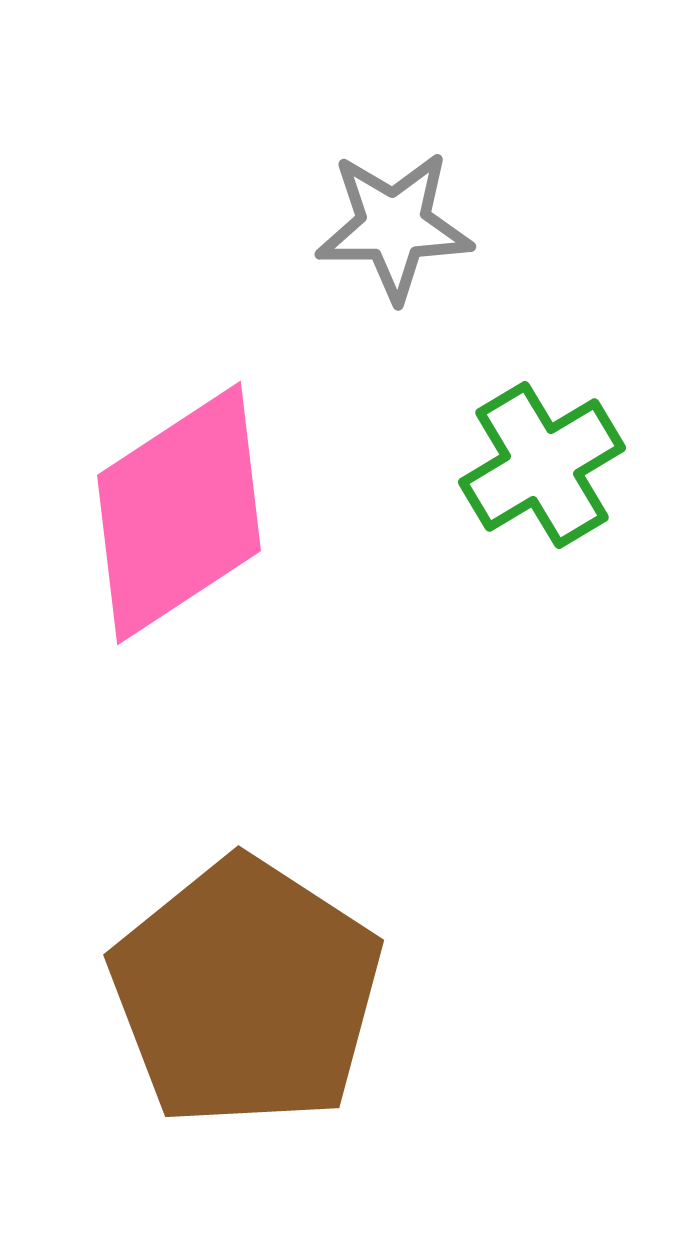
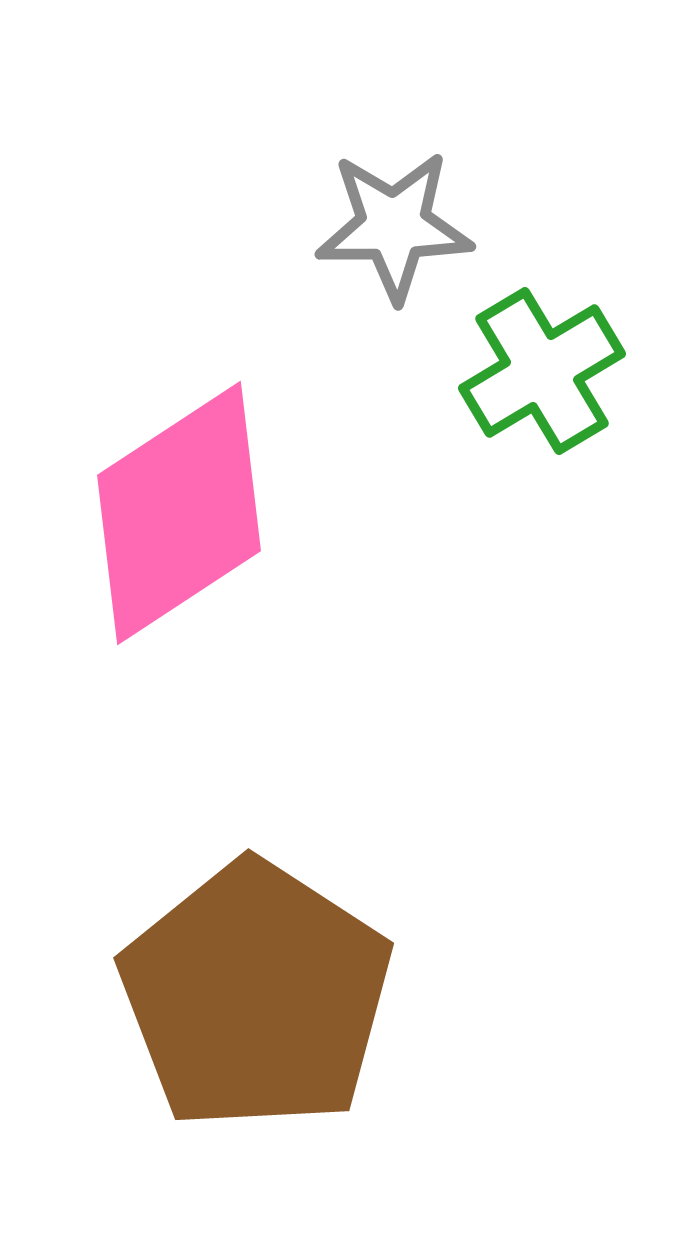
green cross: moved 94 px up
brown pentagon: moved 10 px right, 3 px down
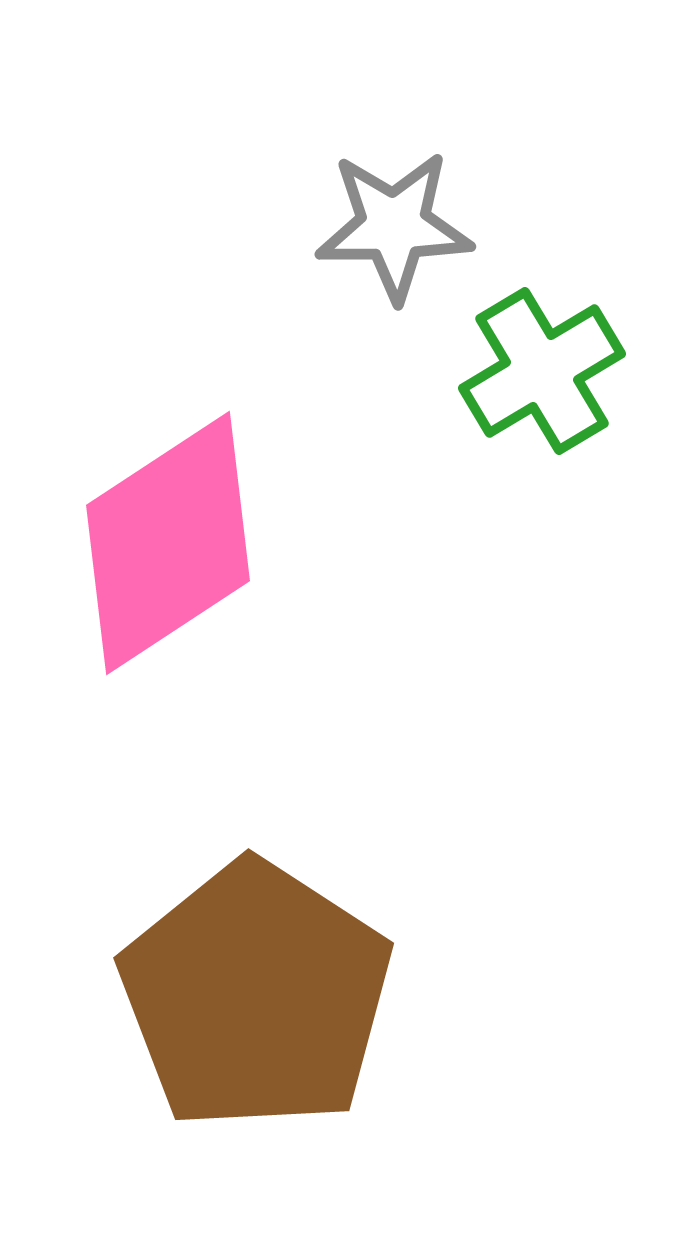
pink diamond: moved 11 px left, 30 px down
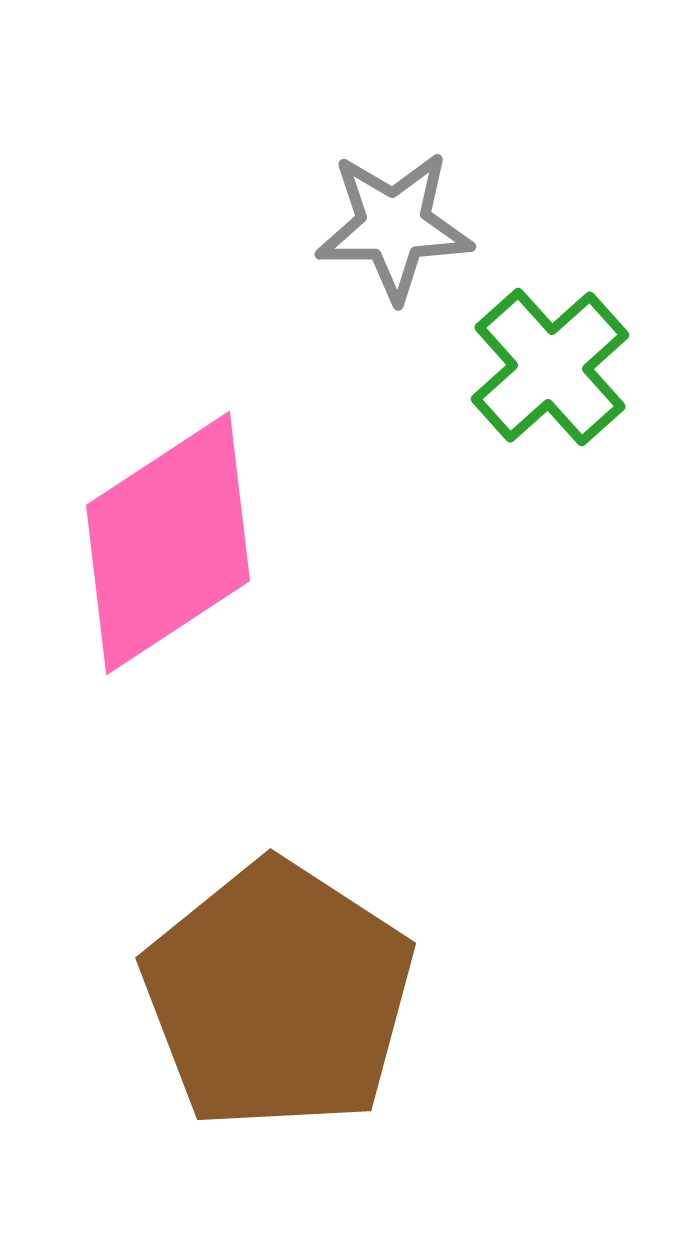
green cross: moved 8 px right, 4 px up; rotated 11 degrees counterclockwise
brown pentagon: moved 22 px right
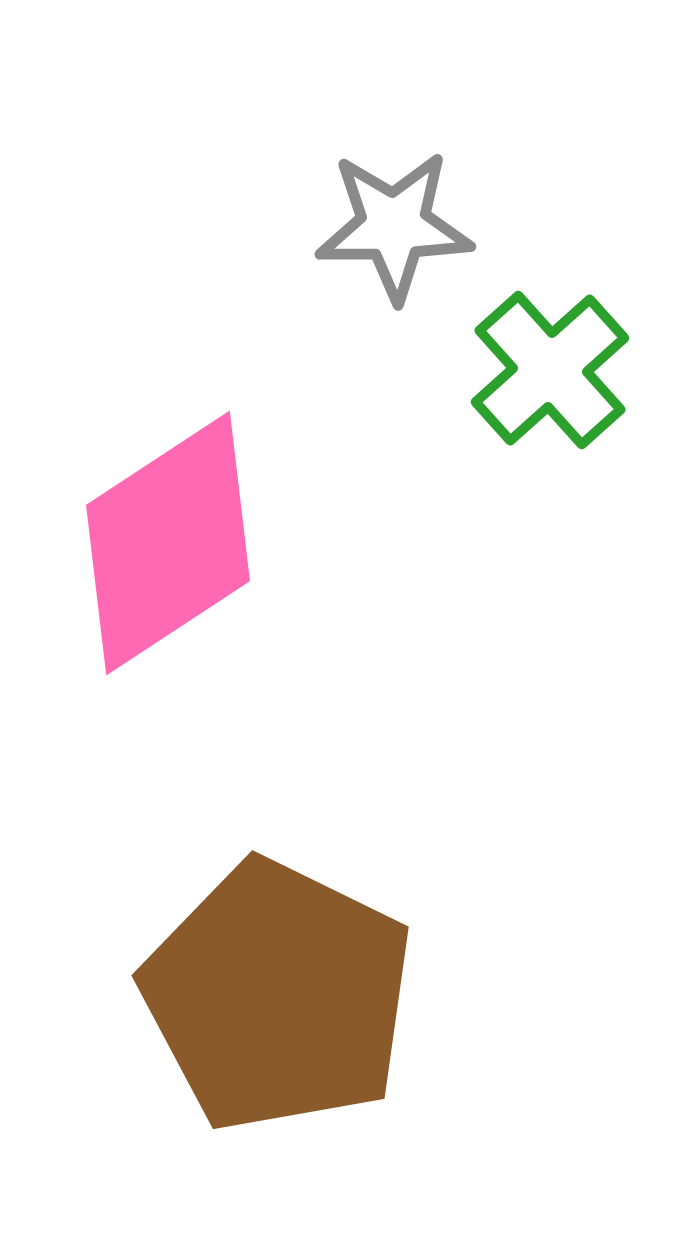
green cross: moved 3 px down
brown pentagon: rotated 7 degrees counterclockwise
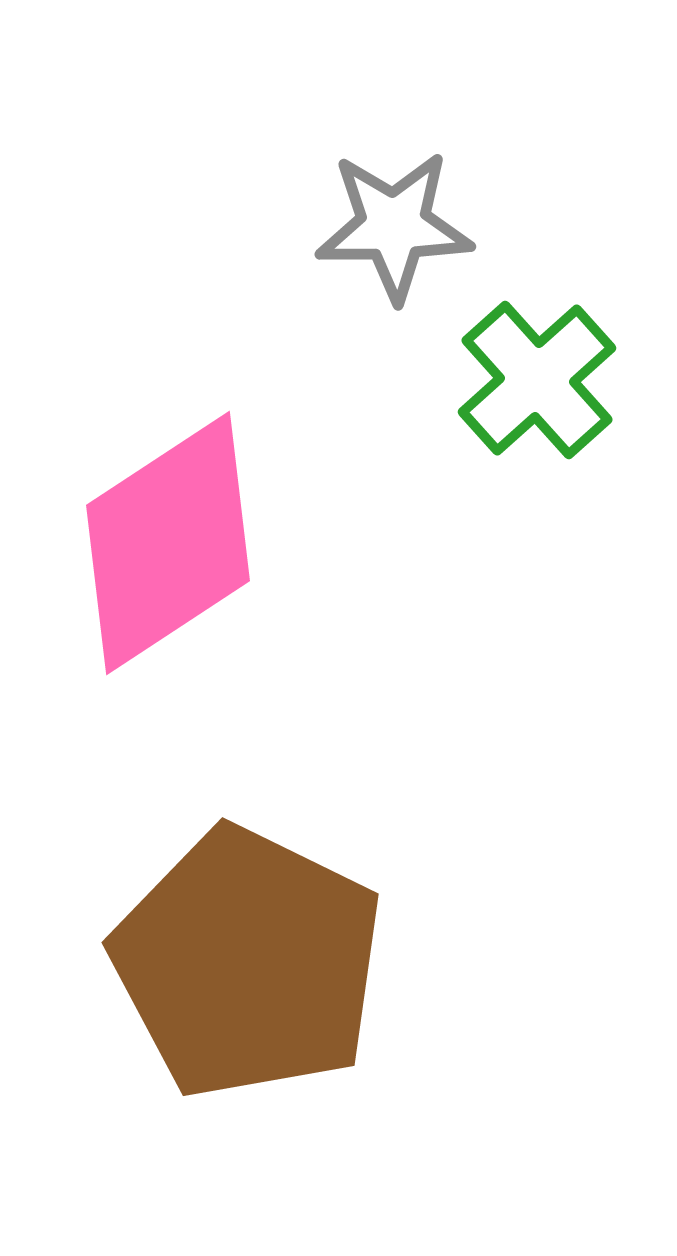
green cross: moved 13 px left, 10 px down
brown pentagon: moved 30 px left, 33 px up
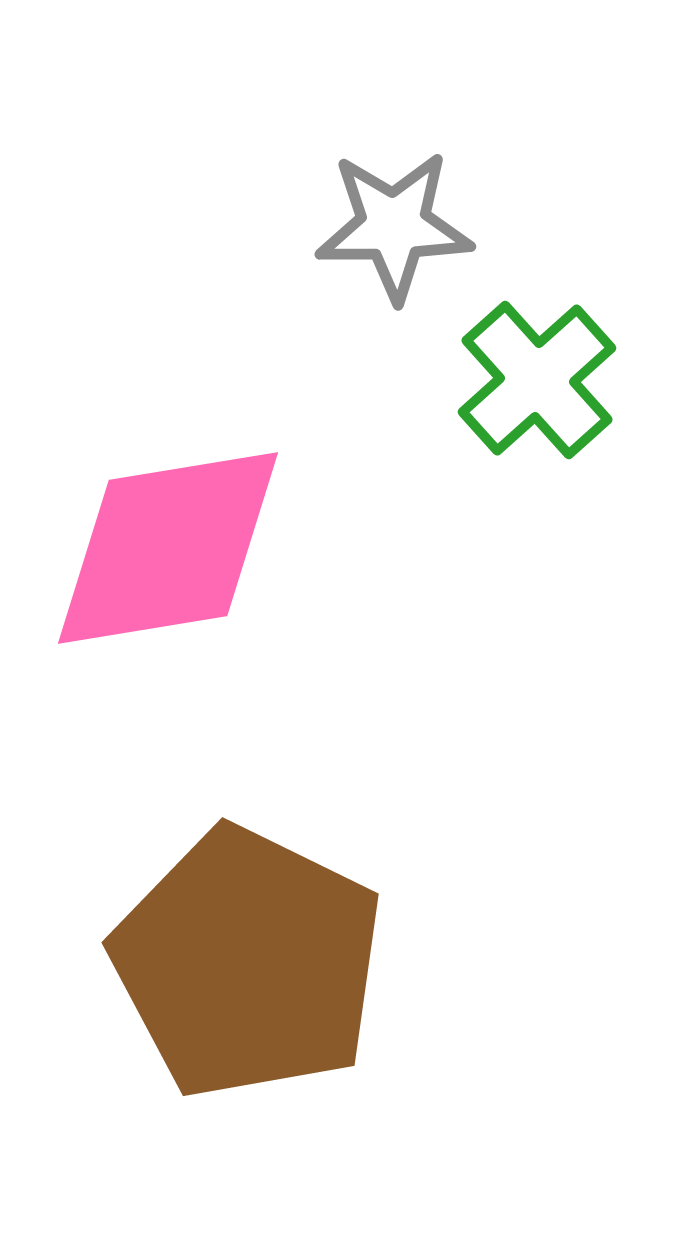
pink diamond: moved 5 px down; rotated 24 degrees clockwise
